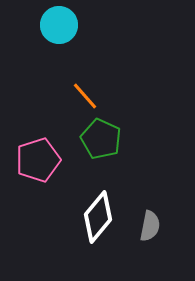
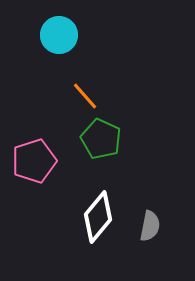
cyan circle: moved 10 px down
pink pentagon: moved 4 px left, 1 px down
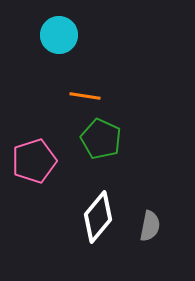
orange line: rotated 40 degrees counterclockwise
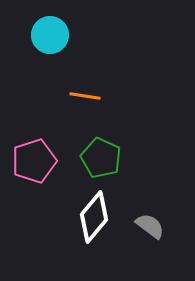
cyan circle: moved 9 px left
green pentagon: moved 19 px down
white diamond: moved 4 px left
gray semicircle: rotated 64 degrees counterclockwise
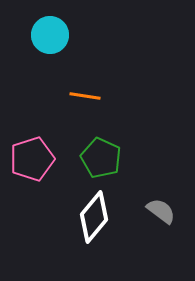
pink pentagon: moved 2 px left, 2 px up
gray semicircle: moved 11 px right, 15 px up
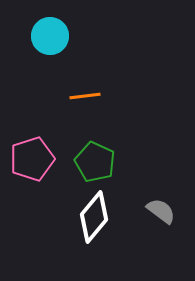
cyan circle: moved 1 px down
orange line: rotated 16 degrees counterclockwise
green pentagon: moved 6 px left, 4 px down
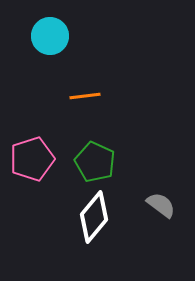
gray semicircle: moved 6 px up
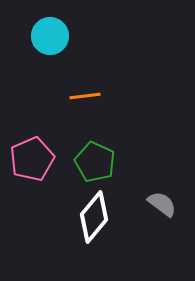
pink pentagon: rotated 6 degrees counterclockwise
gray semicircle: moved 1 px right, 1 px up
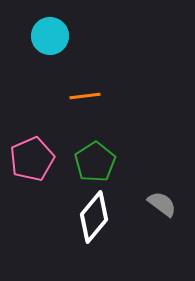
green pentagon: rotated 15 degrees clockwise
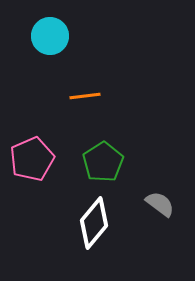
green pentagon: moved 8 px right
gray semicircle: moved 2 px left
white diamond: moved 6 px down
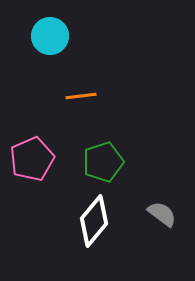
orange line: moved 4 px left
green pentagon: rotated 15 degrees clockwise
gray semicircle: moved 2 px right, 10 px down
white diamond: moved 2 px up
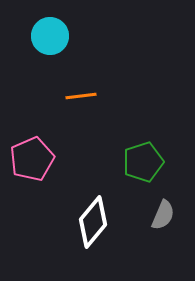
green pentagon: moved 40 px right
gray semicircle: moved 1 px right, 1 px down; rotated 76 degrees clockwise
white diamond: moved 1 px left, 1 px down
